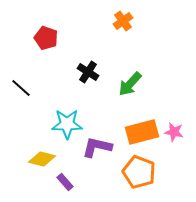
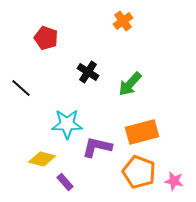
pink star: moved 49 px down
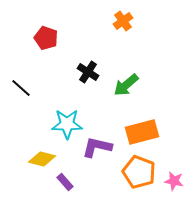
green arrow: moved 4 px left, 1 px down; rotated 8 degrees clockwise
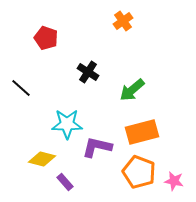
green arrow: moved 6 px right, 5 px down
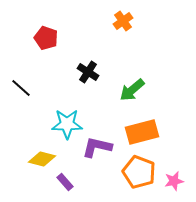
pink star: rotated 24 degrees counterclockwise
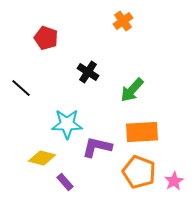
green arrow: rotated 8 degrees counterclockwise
orange rectangle: rotated 12 degrees clockwise
yellow diamond: moved 1 px up
pink star: rotated 18 degrees counterclockwise
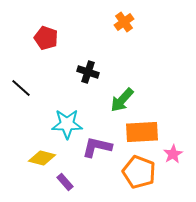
orange cross: moved 1 px right, 1 px down
black cross: rotated 15 degrees counterclockwise
green arrow: moved 10 px left, 10 px down
pink star: moved 1 px left, 27 px up
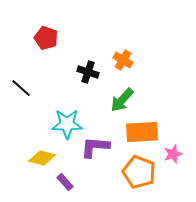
orange cross: moved 1 px left, 38 px down; rotated 24 degrees counterclockwise
purple L-shape: moved 2 px left; rotated 8 degrees counterclockwise
pink star: rotated 12 degrees clockwise
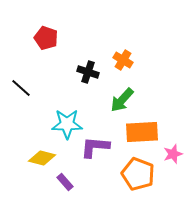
orange pentagon: moved 1 px left, 2 px down
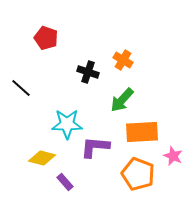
pink star: moved 2 px down; rotated 30 degrees counterclockwise
